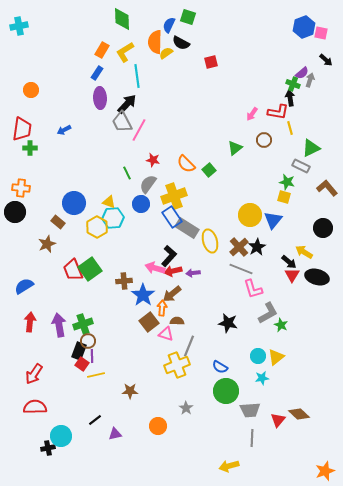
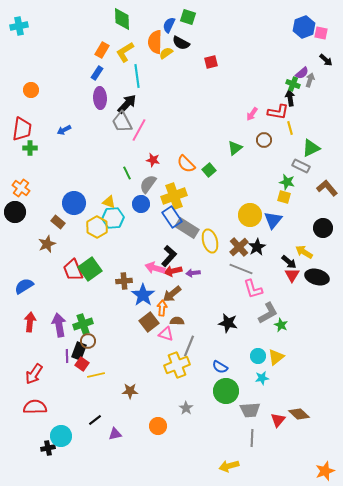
orange cross at (21, 188): rotated 30 degrees clockwise
purple line at (92, 356): moved 25 px left
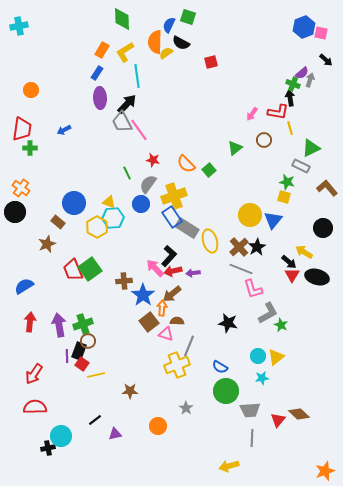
pink line at (139, 130): rotated 65 degrees counterclockwise
pink arrow at (155, 268): rotated 30 degrees clockwise
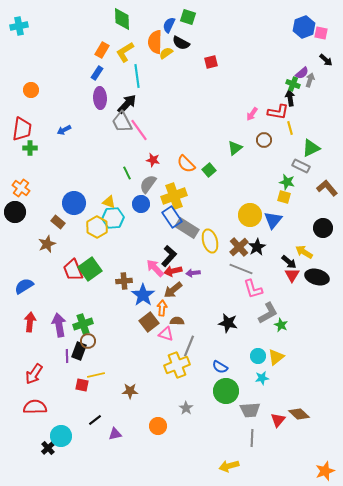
brown arrow at (172, 294): moved 1 px right, 4 px up
red square at (82, 364): moved 21 px down; rotated 24 degrees counterclockwise
black cross at (48, 448): rotated 32 degrees counterclockwise
